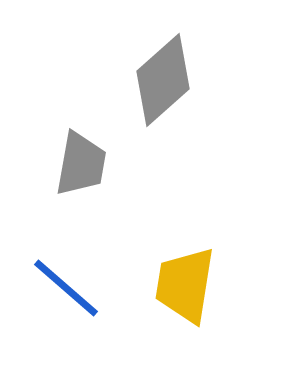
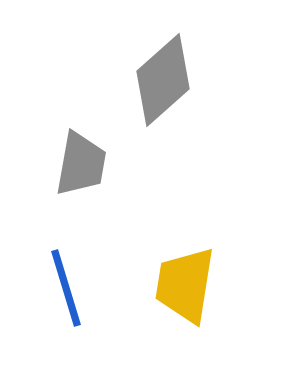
blue line: rotated 32 degrees clockwise
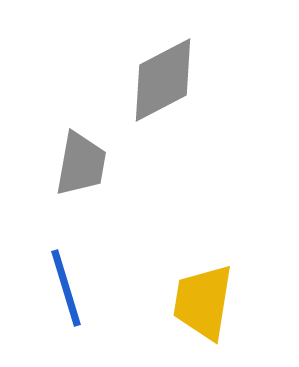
gray diamond: rotated 14 degrees clockwise
yellow trapezoid: moved 18 px right, 17 px down
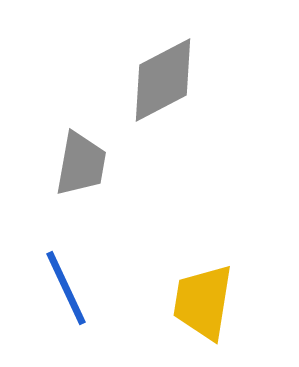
blue line: rotated 8 degrees counterclockwise
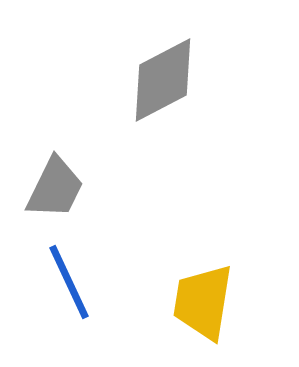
gray trapezoid: moved 26 px left, 24 px down; rotated 16 degrees clockwise
blue line: moved 3 px right, 6 px up
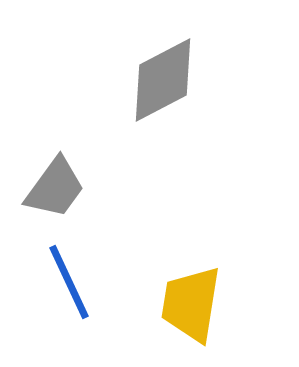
gray trapezoid: rotated 10 degrees clockwise
yellow trapezoid: moved 12 px left, 2 px down
